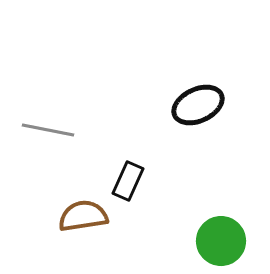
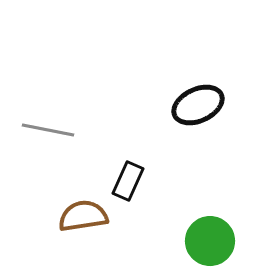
green circle: moved 11 px left
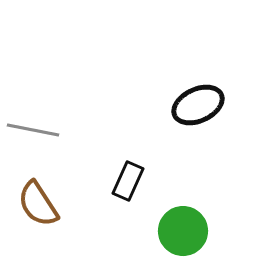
gray line: moved 15 px left
brown semicircle: moved 45 px left, 12 px up; rotated 114 degrees counterclockwise
green circle: moved 27 px left, 10 px up
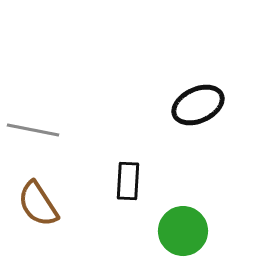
black rectangle: rotated 21 degrees counterclockwise
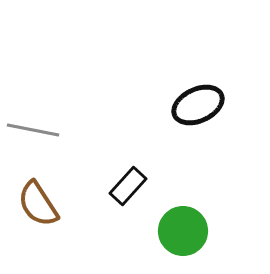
black rectangle: moved 5 px down; rotated 39 degrees clockwise
